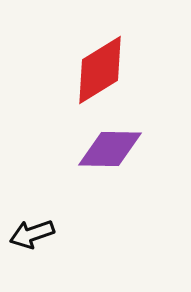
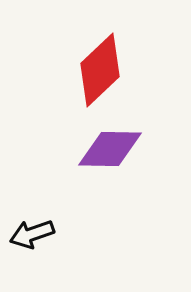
red diamond: rotated 12 degrees counterclockwise
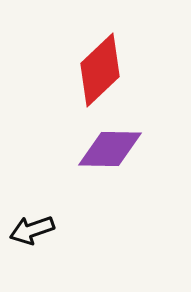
black arrow: moved 4 px up
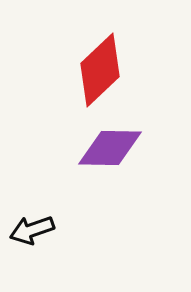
purple diamond: moved 1 px up
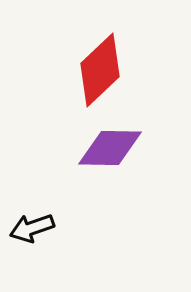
black arrow: moved 2 px up
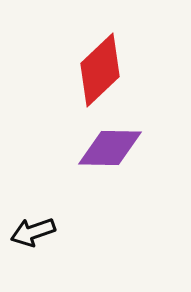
black arrow: moved 1 px right, 4 px down
